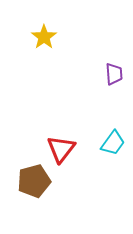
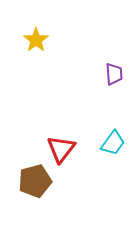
yellow star: moved 8 px left, 3 px down
brown pentagon: moved 1 px right
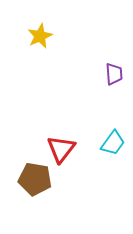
yellow star: moved 4 px right, 4 px up; rotated 10 degrees clockwise
brown pentagon: moved 2 px up; rotated 24 degrees clockwise
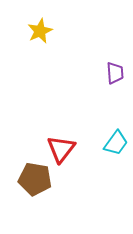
yellow star: moved 5 px up
purple trapezoid: moved 1 px right, 1 px up
cyan trapezoid: moved 3 px right
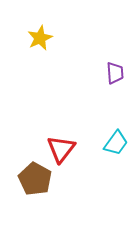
yellow star: moved 7 px down
brown pentagon: rotated 20 degrees clockwise
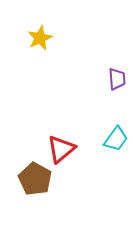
purple trapezoid: moved 2 px right, 6 px down
cyan trapezoid: moved 4 px up
red triangle: rotated 12 degrees clockwise
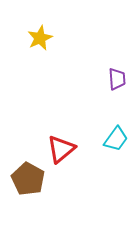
brown pentagon: moved 7 px left
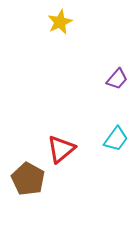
yellow star: moved 20 px right, 16 px up
purple trapezoid: rotated 45 degrees clockwise
